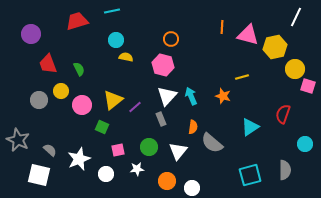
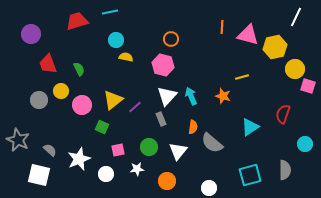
cyan line at (112, 11): moved 2 px left, 1 px down
white circle at (192, 188): moved 17 px right
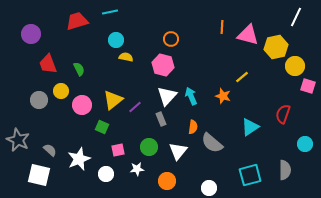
yellow hexagon at (275, 47): moved 1 px right
yellow circle at (295, 69): moved 3 px up
yellow line at (242, 77): rotated 24 degrees counterclockwise
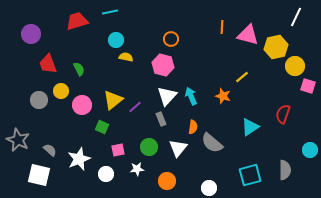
cyan circle at (305, 144): moved 5 px right, 6 px down
white triangle at (178, 151): moved 3 px up
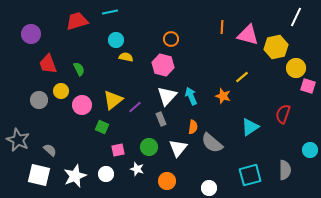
yellow circle at (295, 66): moved 1 px right, 2 px down
white star at (79, 159): moved 4 px left, 17 px down
white star at (137, 169): rotated 24 degrees clockwise
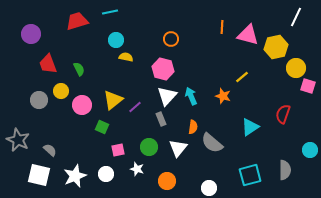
pink hexagon at (163, 65): moved 4 px down
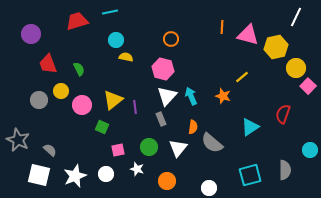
pink square at (308, 86): rotated 28 degrees clockwise
purple line at (135, 107): rotated 56 degrees counterclockwise
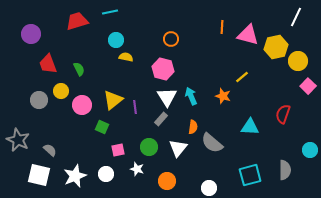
yellow circle at (296, 68): moved 2 px right, 7 px up
white triangle at (167, 96): moved 1 px down; rotated 15 degrees counterclockwise
gray rectangle at (161, 119): rotated 64 degrees clockwise
cyan triangle at (250, 127): rotated 36 degrees clockwise
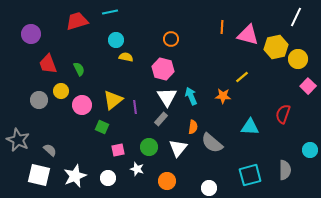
yellow circle at (298, 61): moved 2 px up
orange star at (223, 96): rotated 14 degrees counterclockwise
white circle at (106, 174): moved 2 px right, 4 px down
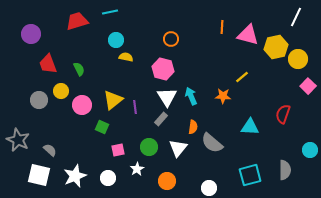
white star at (137, 169): rotated 24 degrees clockwise
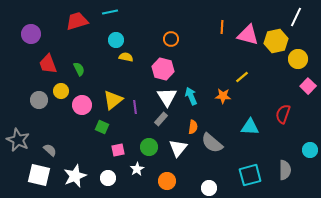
yellow hexagon at (276, 47): moved 6 px up
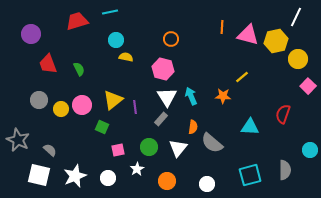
yellow circle at (61, 91): moved 18 px down
white circle at (209, 188): moved 2 px left, 4 px up
